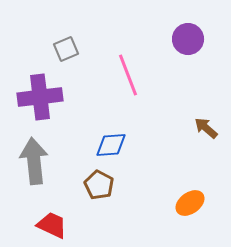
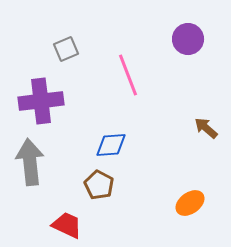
purple cross: moved 1 px right, 4 px down
gray arrow: moved 4 px left, 1 px down
red trapezoid: moved 15 px right
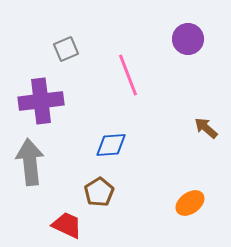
brown pentagon: moved 7 px down; rotated 12 degrees clockwise
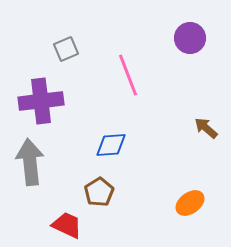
purple circle: moved 2 px right, 1 px up
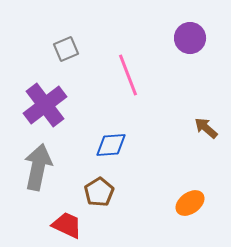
purple cross: moved 4 px right, 4 px down; rotated 30 degrees counterclockwise
gray arrow: moved 8 px right, 5 px down; rotated 18 degrees clockwise
